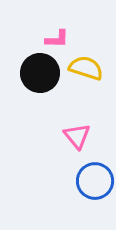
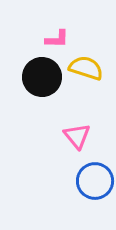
black circle: moved 2 px right, 4 px down
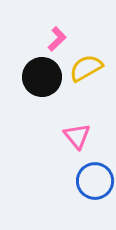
pink L-shape: rotated 45 degrees counterclockwise
yellow semicircle: rotated 48 degrees counterclockwise
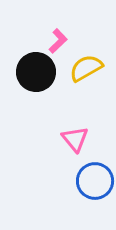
pink L-shape: moved 1 px right, 2 px down
black circle: moved 6 px left, 5 px up
pink triangle: moved 2 px left, 3 px down
